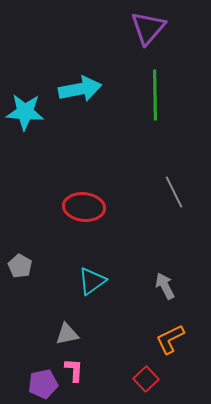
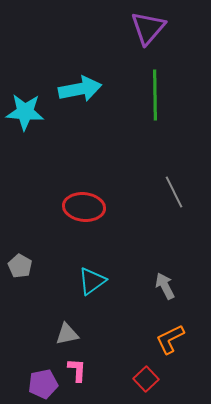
pink L-shape: moved 3 px right
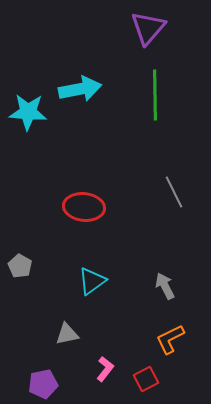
cyan star: moved 3 px right
pink L-shape: moved 28 px right, 1 px up; rotated 35 degrees clockwise
red square: rotated 15 degrees clockwise
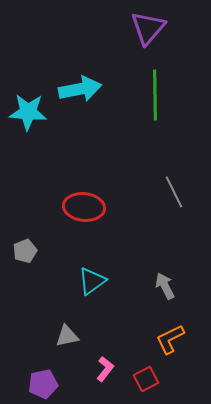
gray pentagon: moved 5 px right, 15 px up; rotated 20 degrees clockwise
gray triangle: moved 2 px down
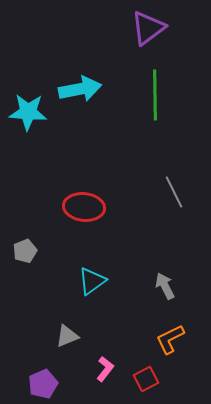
purple triangle: rotated 12 degrees clockwise
gray triangle: rotated 10 degrees counterclockwise
purple pentagon: rotated 12 degrees counterclockwise
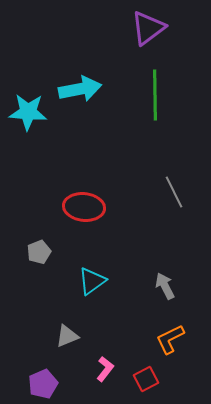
gray pentagon: moved 14 px right, 1 px down
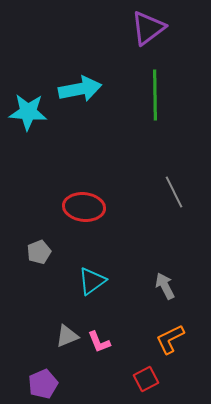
pink L-shape: moved 6 px left, 27 px up; rotated 120 degrees clockwise
